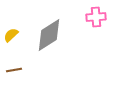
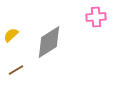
gray diamond: moved 7 px down
brown line: moved 2 px right; rotated 21 degrees counterclockwise
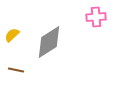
yellow semicircle: moved 1 px right
brown line: rotated 42 degrees clockwise
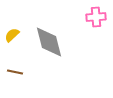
gray diamond: rotated 72 degrees counterclockwise
brown line: moved 1 px left, 2 px down
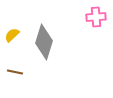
gray diamond: moved 5 px left; rotated 32 degrees clockwise
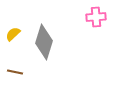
yellow semicircle: moved 1 px right, 1 px up
